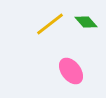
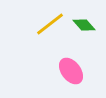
green diamond: moved 2 px left, 3 px down
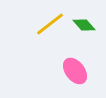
pink ellipse: moved 4 px right
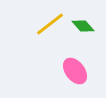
green diamond: moved 1 px left, 1 px down
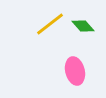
pink ellipse: rotated 24 degrees clockwise
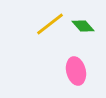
pink ellipse: moved 1 px right
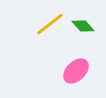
pink ellipse: rotated 60 degrees clockwise
